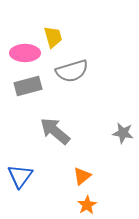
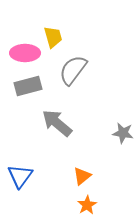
gray semicircle: moved 1 px right, 1 px up; rotated 144 degrees clockwise
gray arrow: moved 2 px right, 8 px up
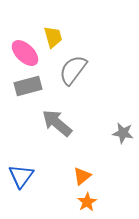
pink ellipse: rotated 44 degrees clockwise
blue triangle: moved 1 px right
orange star: moved 3 px up
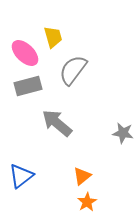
blue triangle: rotated 16 degrees clockwise
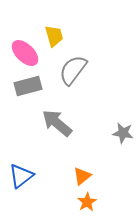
yellow trapezoid: moved 1 px right, 1 px up
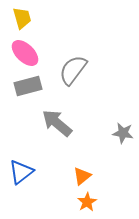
yellow trapezoid: moved 32 px left, 18 px up
blue triangle: moved 4 px up
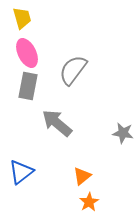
pink ellipse: moved 2 px right; rotated 20 degrees clockwise
gray rectangle: rotated 64 degrees counterclockwise
orange star: moved 2 px right
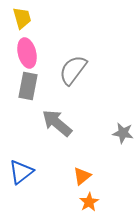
pink ellipse: rotated 12 degrees clockwise
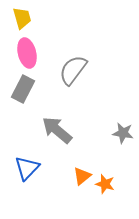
gray rectangle: moved 5 px left, 3 px down; rotated 16 degrees clockwise
gray arrow: moved 7 px down
blue triangle: moved 6 px right, 4 px up; rotated 8 degrees counterclockwise
orange star: moved 16 px right, 18 px up; rotated 24 degrees counterclockwise
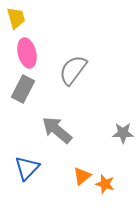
yellow trapezoid: moved 6 px left
gray star: rotated 10 degrees counterclockwise
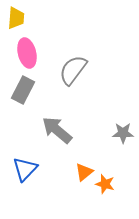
yellow trapezoid: rotated 20 degrees clockwise
gray rectangle: moved 1 px down
blue triangle: moved 2 px left, 1 px down
orange triangle: moved 2 px right, 4 px up
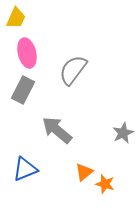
yellow trapezoid: rotated 20 degrees clockwise
gray star: rotated 25 degrees counterclockwise
blue triangle: rotated 24 degrees clockwise
